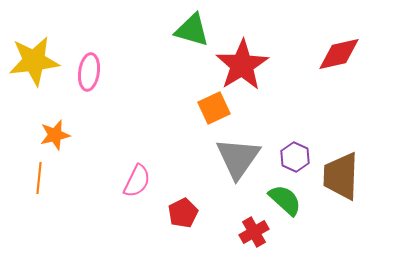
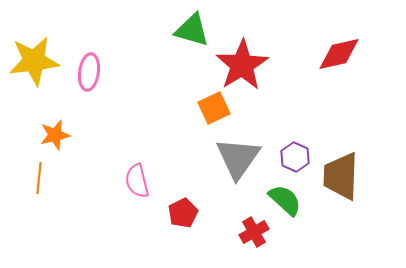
pink semicircle: rotated 140 degrees clockwise
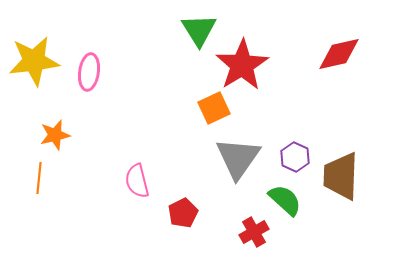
green triangle: moved 7 px right; rotated 42 degrees clockwise
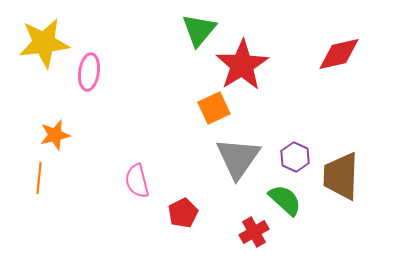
green triangle: rotated 12 degrees clockwise
yellow star: moved 10 px right, 18 px up
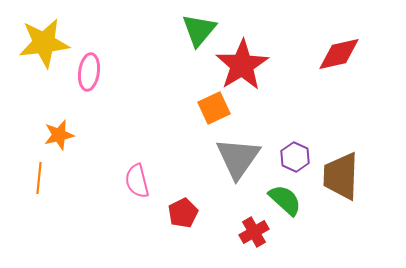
orange star: moved 4 px right
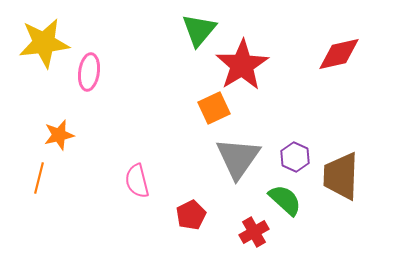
orange line: rotated 8 degrees clockwise
red pentagon: moved 8 px right, 2 px down
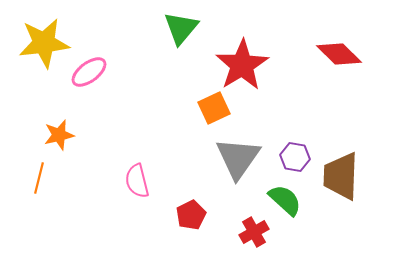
green triangle: moved 18 px left, 2 px up
red diamond: rotated 57 degrees clockwise
pink ellipse: rotated 45 degrees clockwise
purple hexagon: rotated 16 degrees counterclockwise
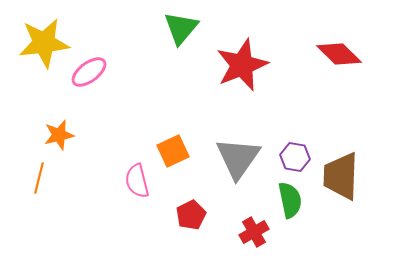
red star: rotated 10 degrees clockwise
orange square: moved 41 px left, 43 px down
green semicircle: moved 5 px right; rotated 36 degrees clockwise
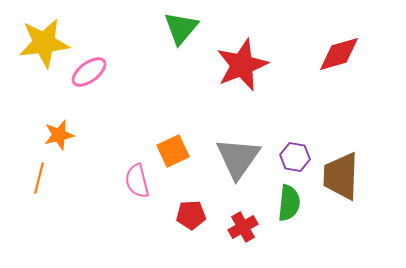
red diamond: rotated 60 degrees counterclockwise
green semicircle: moved 1 px left, 3 px down; rotated 18 degrees clockwise
red pentagon: rotated 24 degrees clockwise
red cross: moved 11 px left, 5 px up
